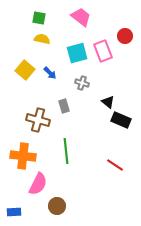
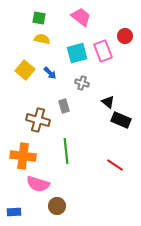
pink semicircle: rotated 80 degrees clockwise
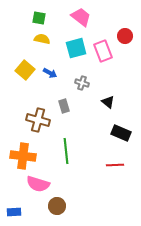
cyan square: moved 1 px left, 5 px up
blue arrow: rotated 16 degrees counterclockwise
black rectangle: moved 13 px down
red line: rotated 36 degrees counterclockwise
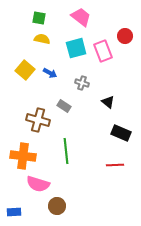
gray rectangle: rotated 40 degrees counterclockwise
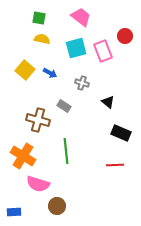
orange cross: rotated 25 degrees clockwise
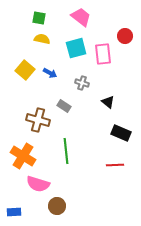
pink rectangle: moved 3 px down; rotated 15 degrees clockwise
